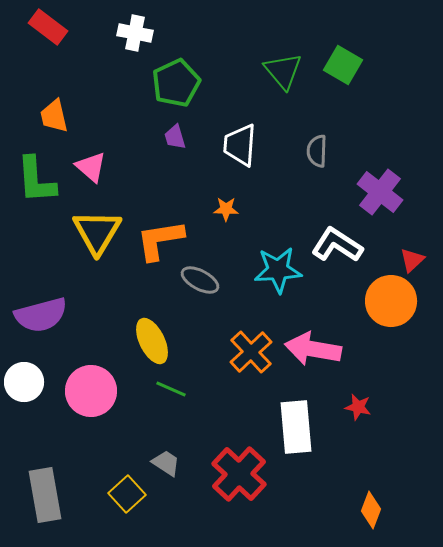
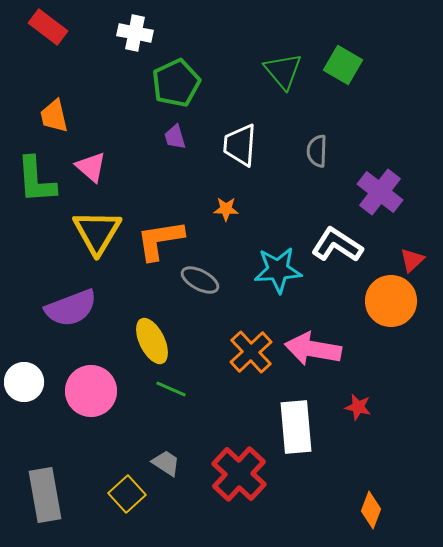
purple semicircle: moved 30 px right, 7 px up; rotated 6 degrees counterclockwise
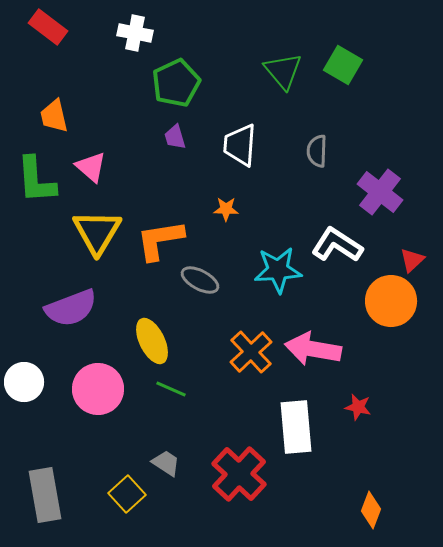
pink circle: moved 7 px right, 2 px up
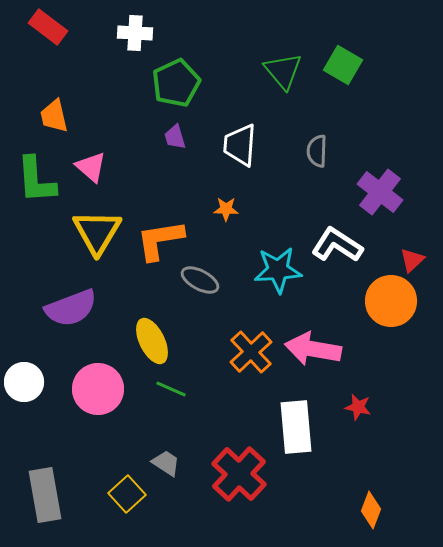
white cross: rotated 8 degrees counterclockwise
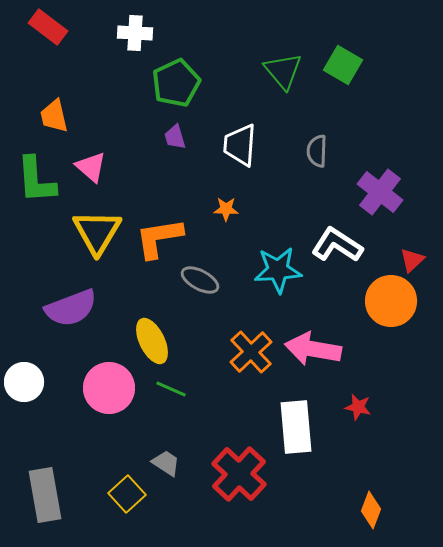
orange L-shape: moved 1 px left, 2 px up
pink circle: moved 11 px right, 1 px up
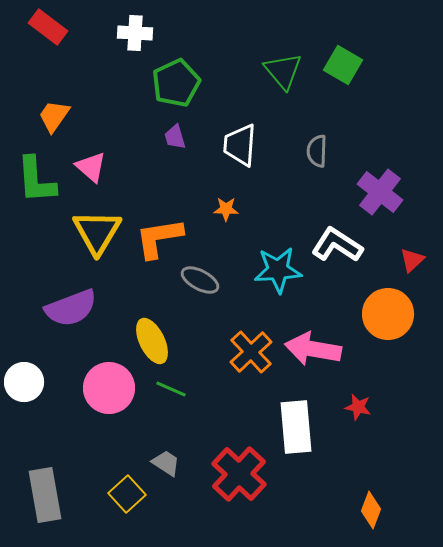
orange trapezoid: rotated 48 degrees clockwise
orange circle: moved 3 px left, 13 px down
